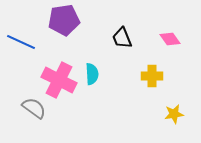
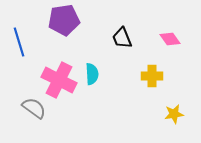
blue line: moved 2 px left; rotated 48 degrees clockwise
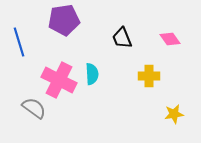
yellow cross: moved 3 px left
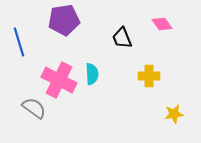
pink diamond: moved 8 px left, 15 px up
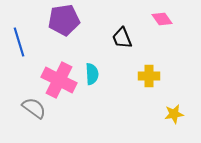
pink diamond: moved 5 px up
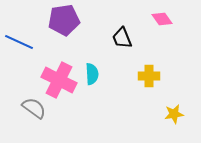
blue line: rotated 48 degrees counterclockwise
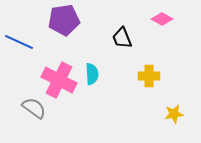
pink diamond: rotated 25 degrees counterclockwise
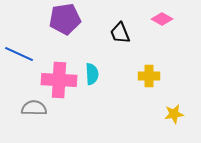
purple pentagon: moved 1 px right, 1 px up
black trapezoid: moved 2 px left, 5 px up
blue line: moved 12 px down
pink cross: rotated 24 degrees counterclockwise
gray semicircle: rotated 35 degrees counterclockwise
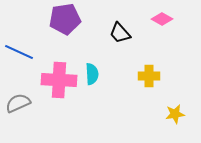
black trapezoid: rotated 20 degrees counterclockwise
blue line: moved 2 px up
gray semicircle: moved 16 px left, 5 px up; rotated 25 degrees counterclockwise
yellow star: moved 1 px right
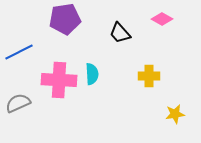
blue line: rotated 52 degrees counterclockwise
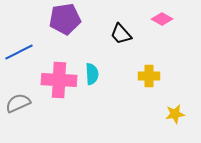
black trapezoid: moved 1 px right, 1 px down
